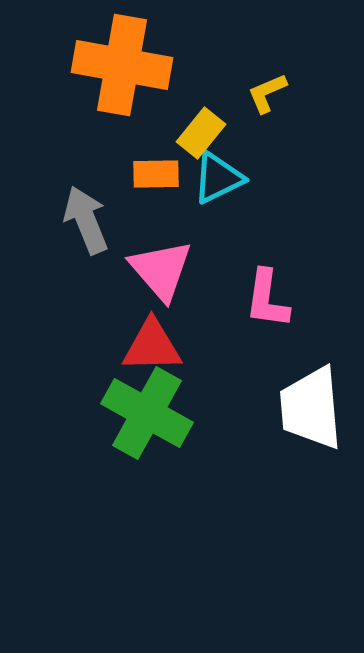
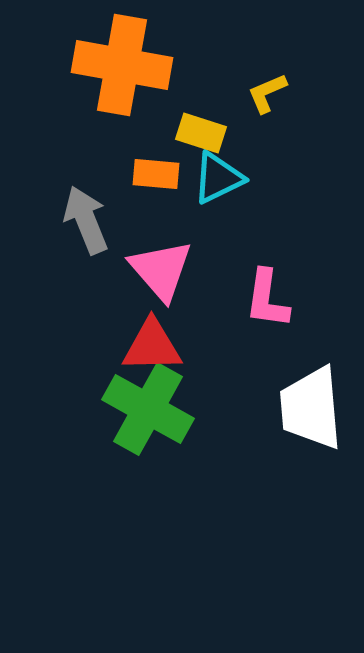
yellow rectangle: rotated 69 degrees clockwise
orange rectangle: rotated 6 degrees clockwise
green cross: moved 1 px right, 4 px up
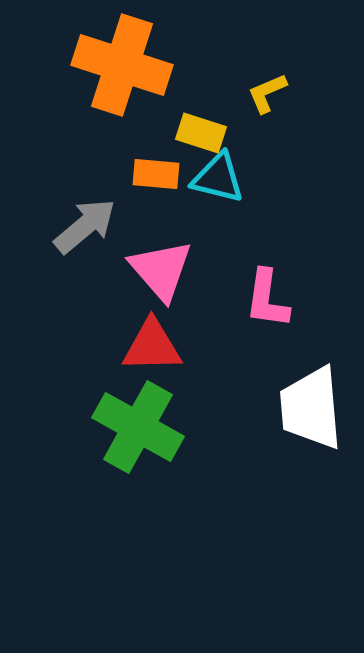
orange cross: rotated 8 degrees clockwise
cyan triangle: rotated 40 degrees clockwise
gray arrow: moved 1 px left, 6 px down; rotated 72 degrees clockwise
green cross: moved 10 px left, 18 px down
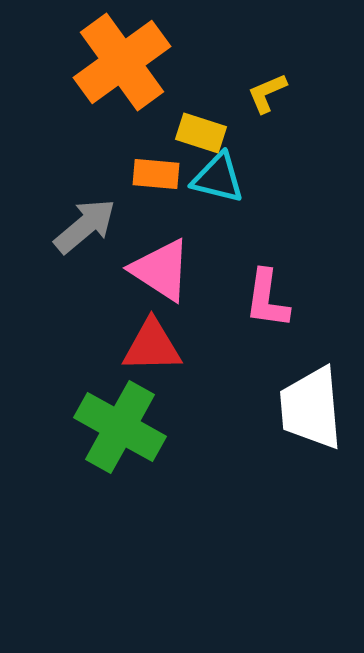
orange cross: moved 3 px up; rotated 36 degrees clockwise
pink triangle: rotated 16 degrees counterclockwise
green cross: moved 18 px left
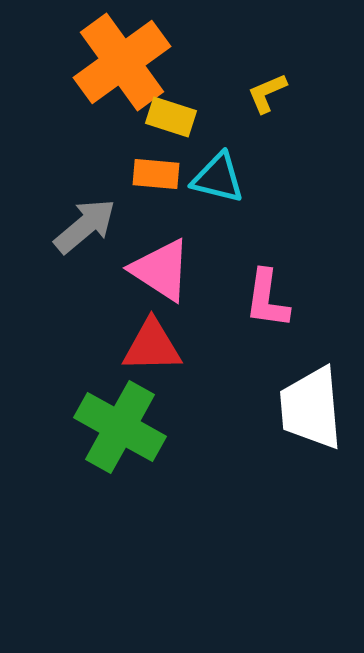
yellow rectangle: moved 30 px left, 16 px up
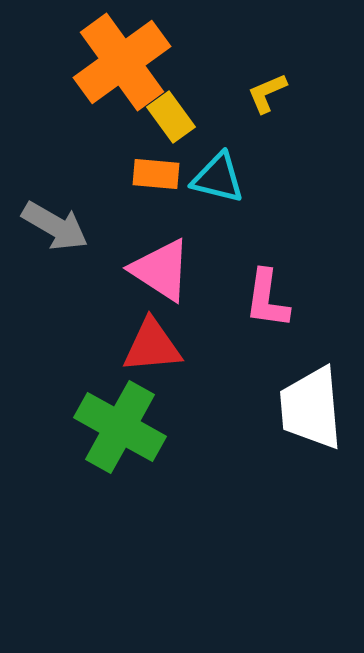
yellow rectangle: rotated 36 degrees clockwise
gray arrow: moved 30 px left; rotated 70 degrees clockwise
red triangle: rotated 4 degrees counterclockwise
